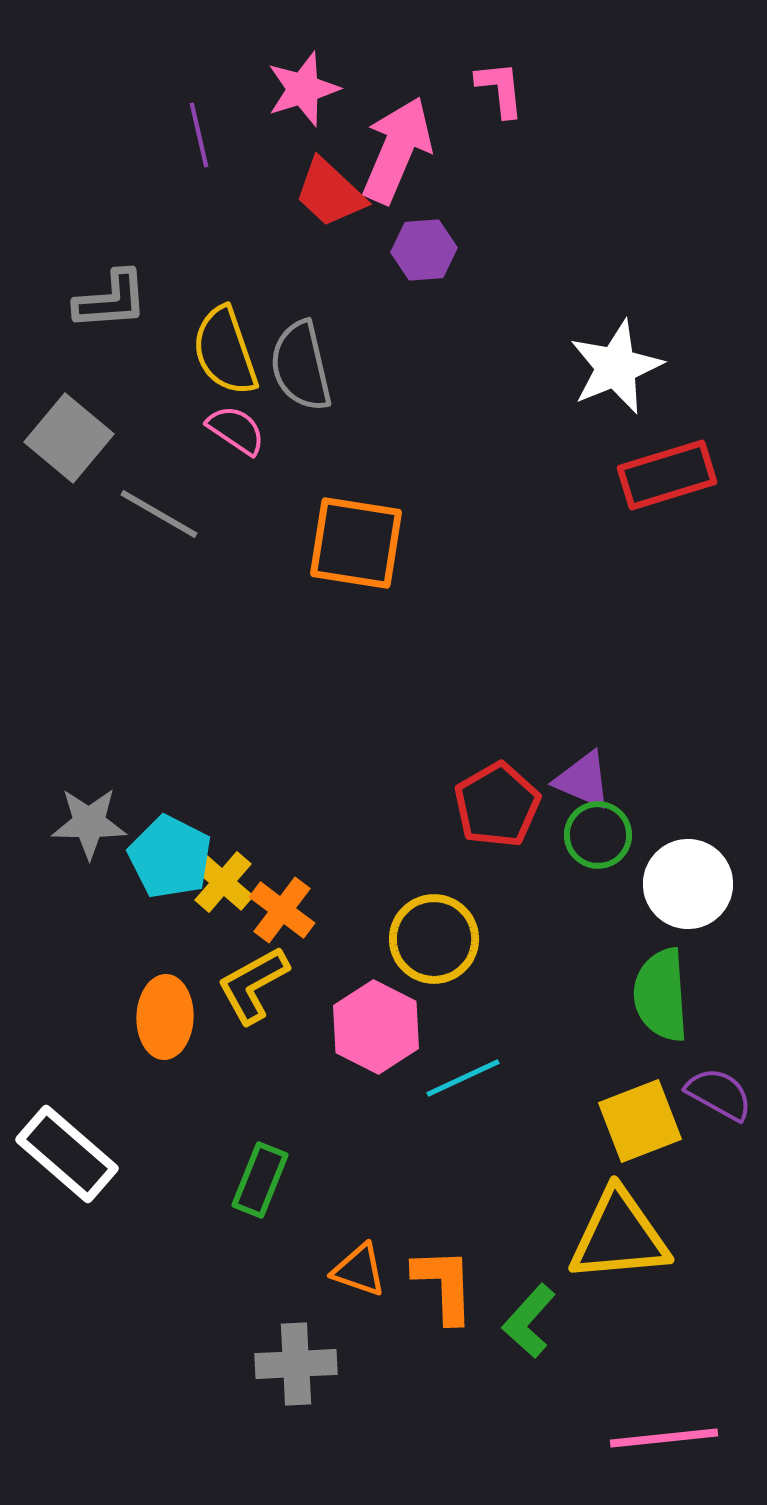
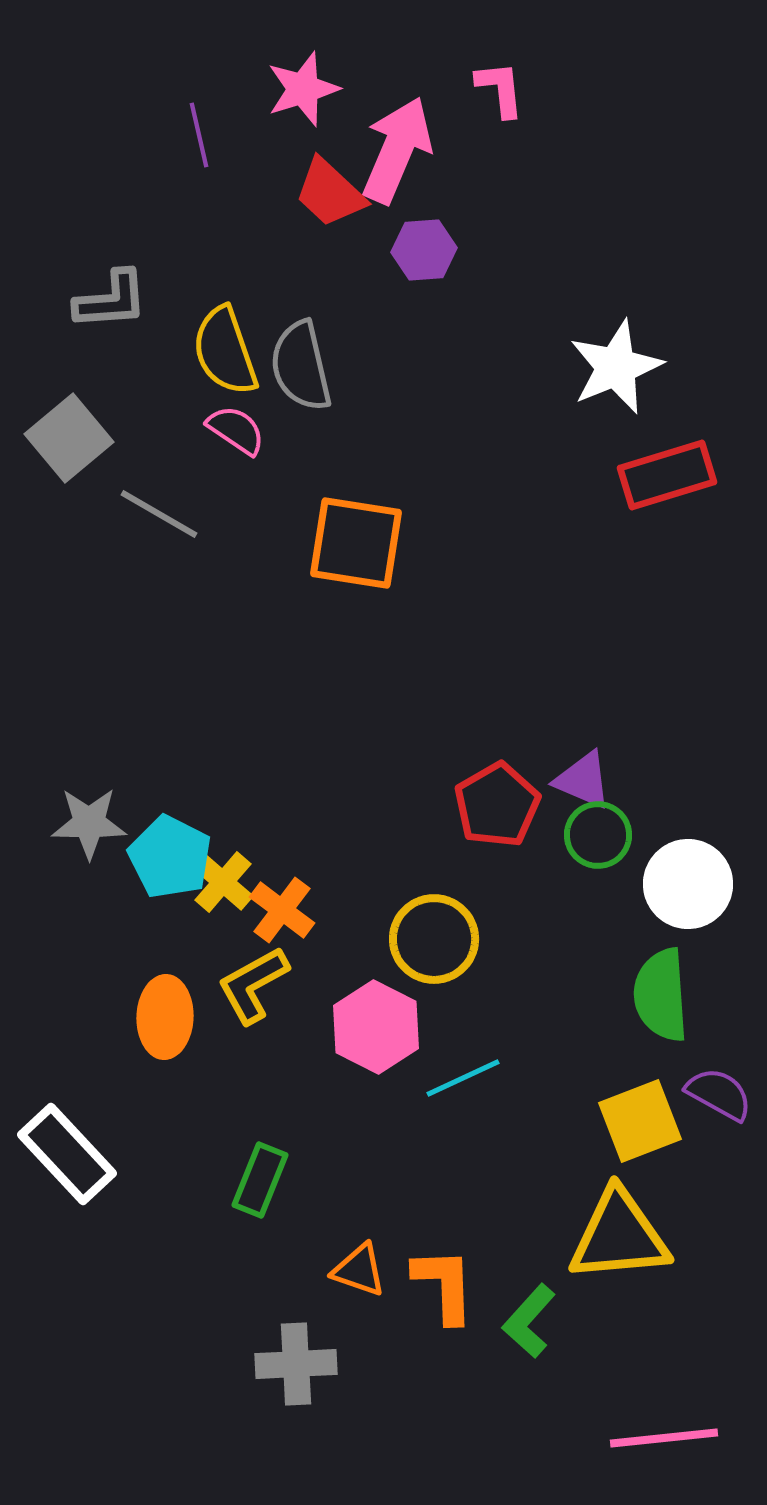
gray square: rotated 10 degrees clockwise
white rectangle: rotated 6 degrees clockwise
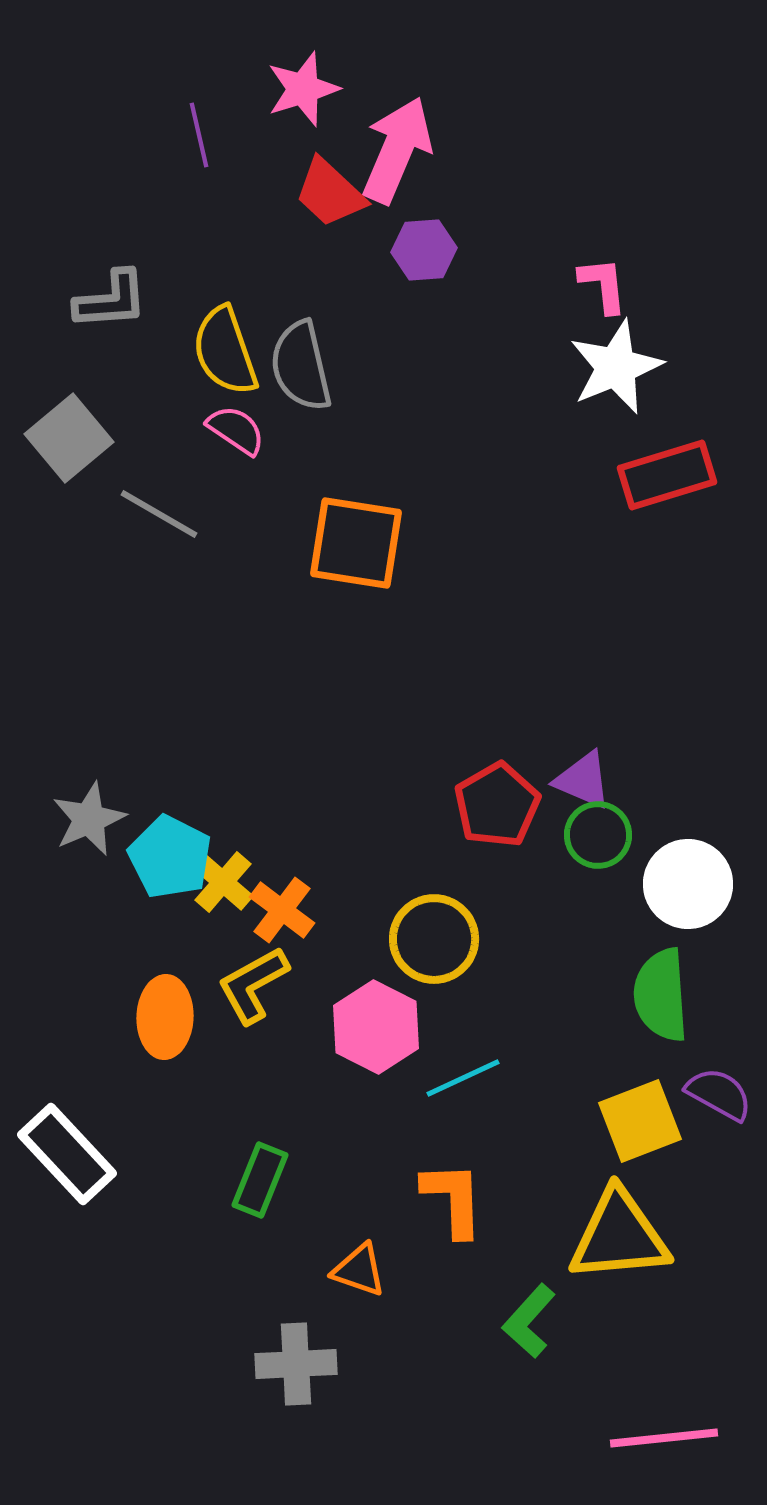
pink L-shape: moved 103 px right, 196 px down
gray star: moved 4 px up; rotated 24 degrees counterclockwise
orange L-shape: moved 9 px right, 86 px up
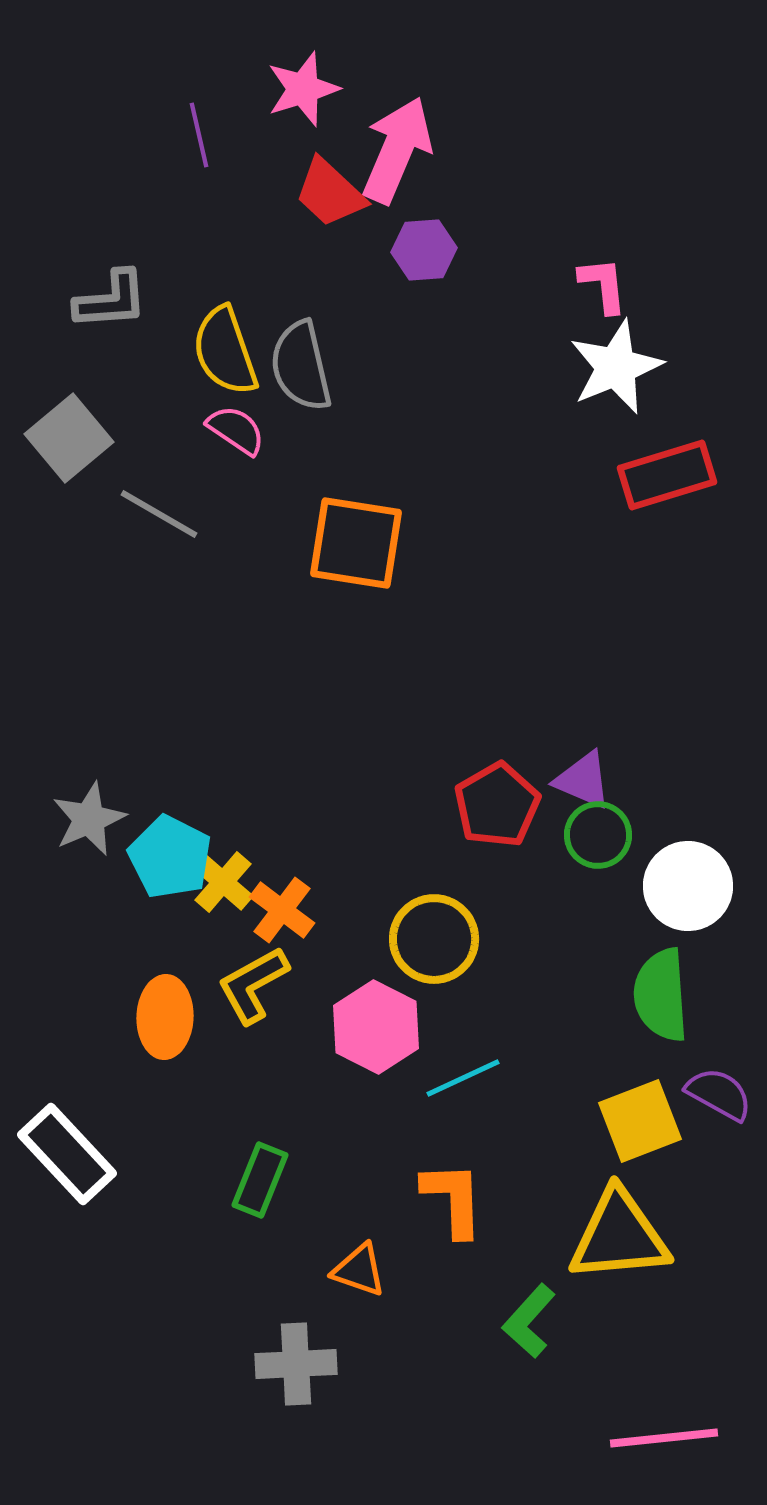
white circle: moved 2 px down
